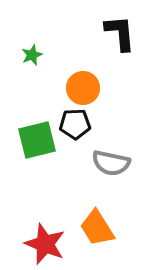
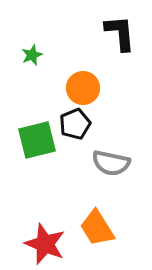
black pentagon: rotated 20 degrees counterclockwise
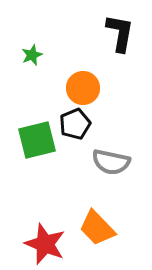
black L-shape: rotated 15 degrees clockwise
gray semicircle: moved 1 px up
orange trapezoid: rotated 12 degrees counterclockwise
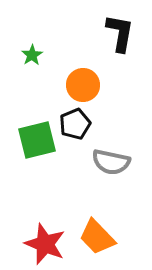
green star: rotated 10 degrees counterclockwise
orange circle: moved 3 px up
orange trapezoid: moved 9 px down
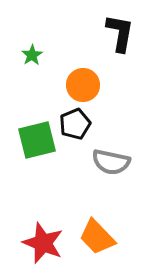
red star: moved 2 px left, 1 px up
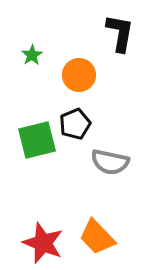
orange circle: moved 4 px left, 10 px up
gray semicircle: moved 1 px left
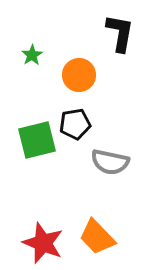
black pentagon: rotated 12 degrees clockwise
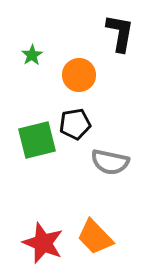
orange trapezoid: moved 2 px left
